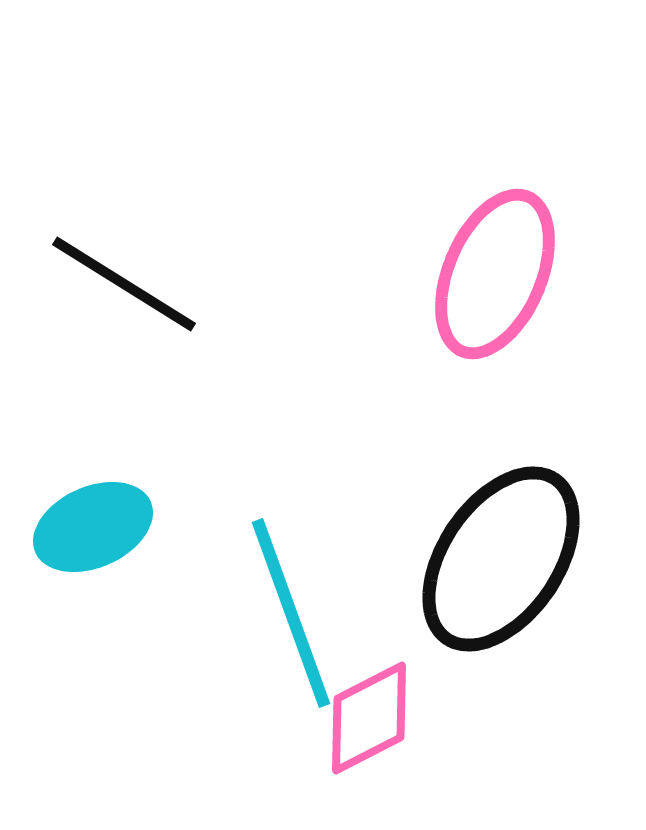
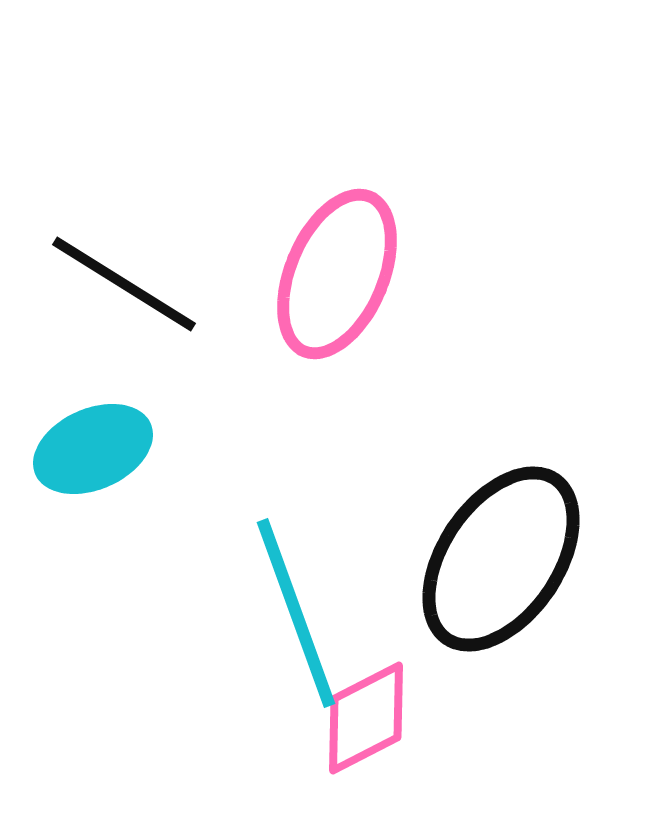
pink ellipse: moved 158 px left
cyan ellipse: moved 78 px up
cyan line: moved 5 px right
pink diamond: moved 3 px left
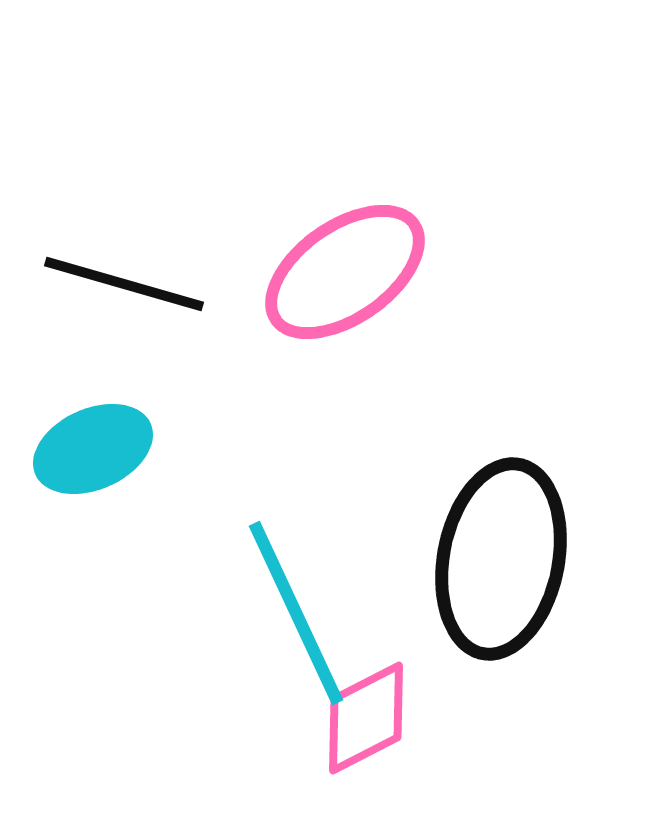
pink ellipse: moved 8 px right, 2 px up; rotated 32 degrees clockwise
black line: rotated 16 degrees counterclockwise
black ellipse: rotated 23 degrees counterclockwise
cyan line: rotated 5 degrees counterclockwise
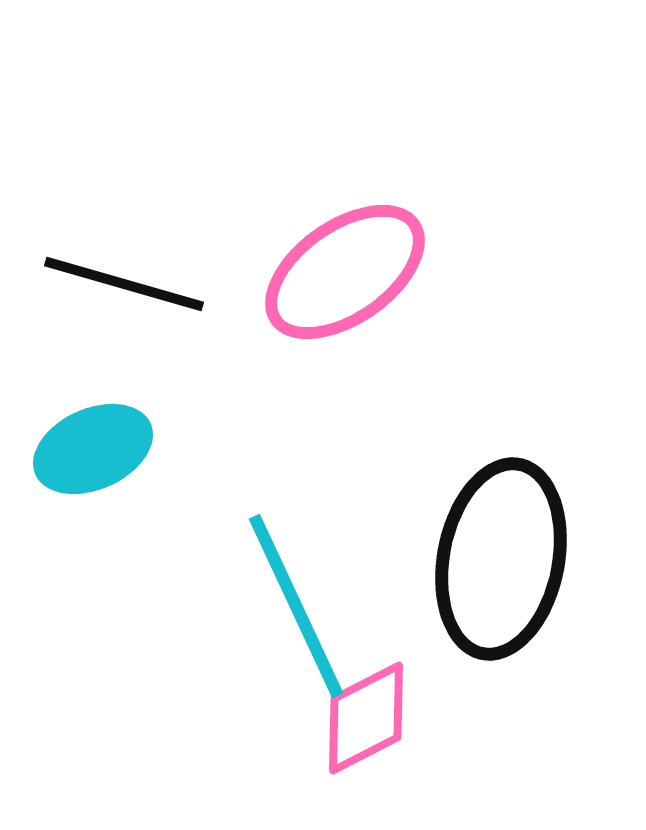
cyan line: moved 7 px up
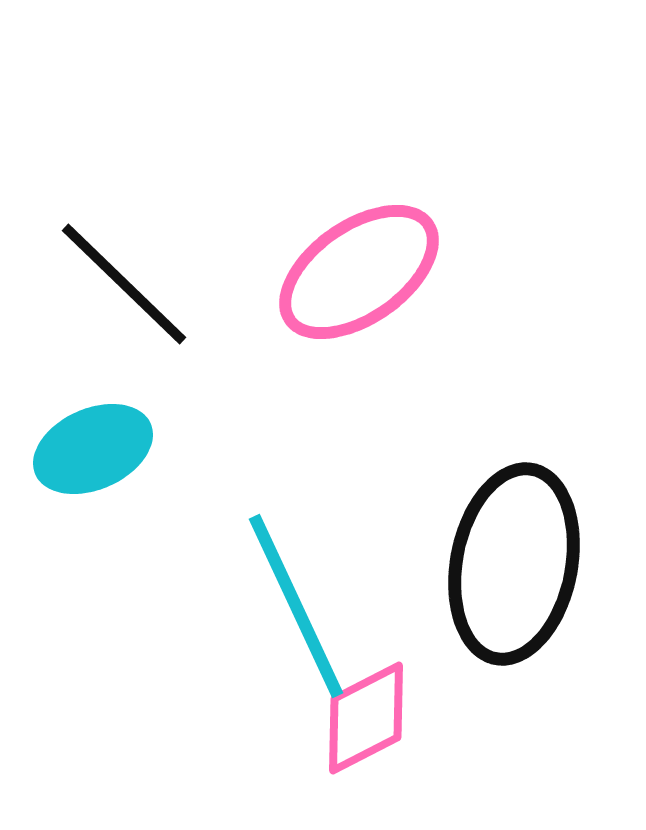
pink ellipse: moved 14 px right
black line: rotated 28 degrees clockwise
black ellipse: moved 13 px right, 5 px down
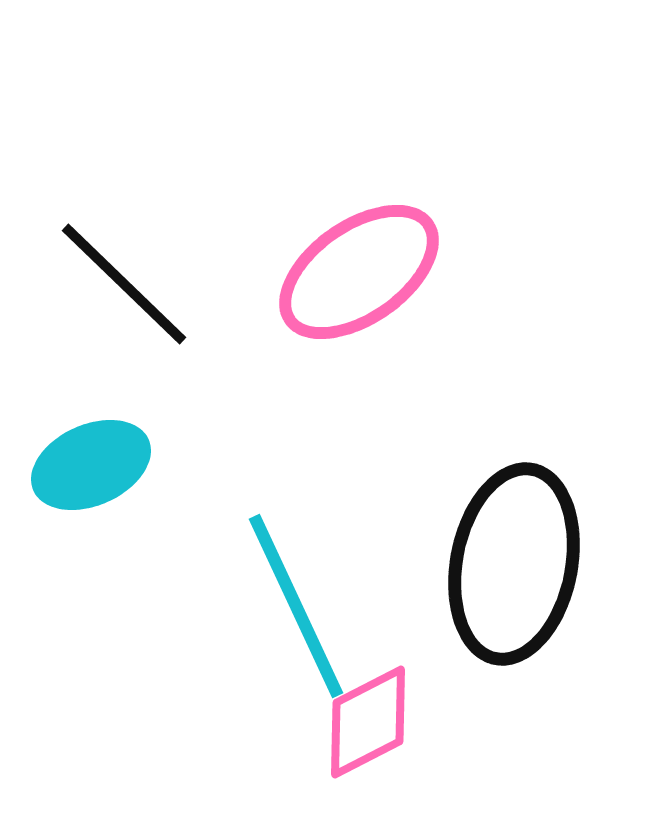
cyan ellipse: moved 2 px left, 16 px down
pink diamond: moved 2 px right, 4 px down
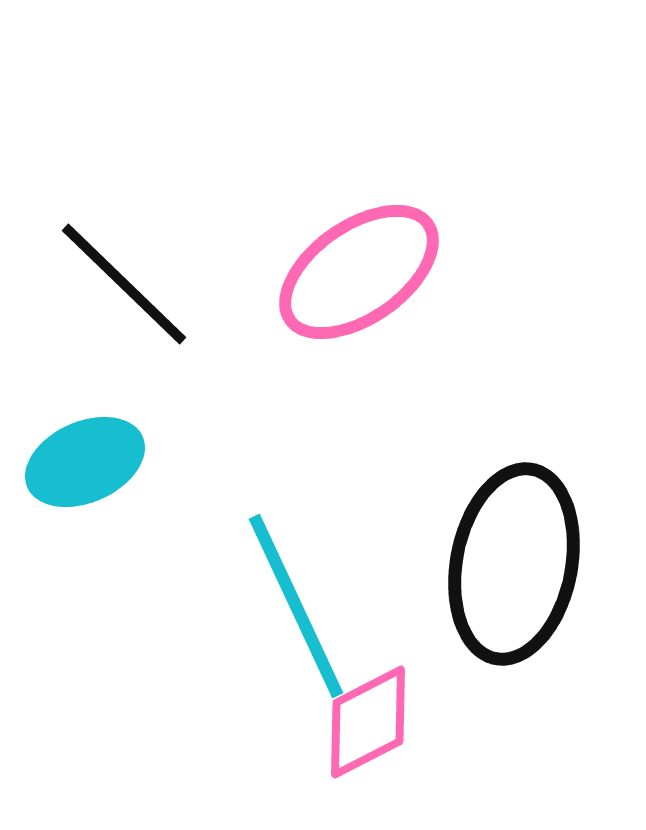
cyan ellipse: moved 6 px left, 3 px up
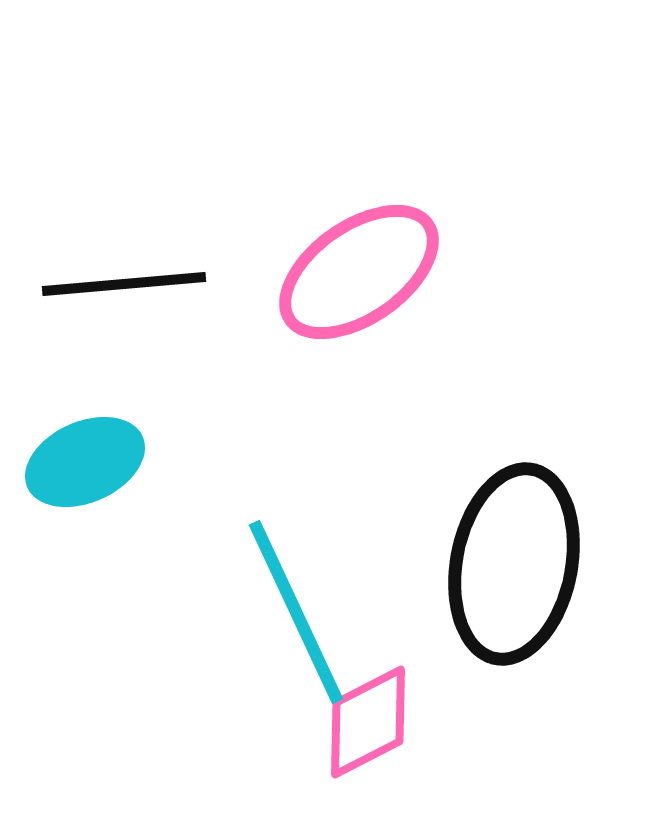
black line: rotated 49 degrees counterclockwise
cyan line: moved 6 px down
